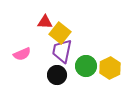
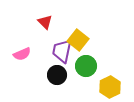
red triangle: rotated 42 degrees clockwise
yellow square: moved 18 px right, 7 px down
yellow hexagon: moved 19 px down
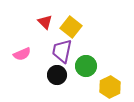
yellow square: moved 7 px left, 13 px up
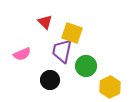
yellow square: moved 1 px right, 6 px down; rotated 20 degrees counterclockwise
black circle: moved 7 px left, 5 px down
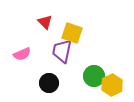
green circle: moved 8 px right, 10 px down
black circle: moved 1 px left, 3 px down
yellow hexagon: moved 2 px right, 2 px up
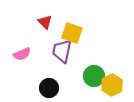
black circle: moved 5 px down
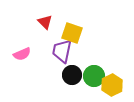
black circle: moved 23 px right, 13 px up
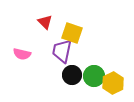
pink semicircle: rotated 36 degrees clockwise
yellow hexagon: moved 1 px right, 2 px up
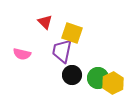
green circle: moved 4 px right, 2 px down
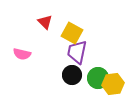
yellow square: rotated 10 degrees clockwise
purple trapezoid: moved 15 px right, 1 px down
yellow hexagon: moved 1 px down; rotated 20 degrees clockwise
